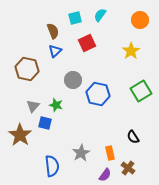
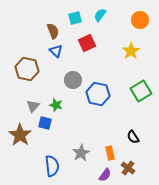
blue triangle: moved 1 px right; rotated 32 degrees counterclockwise
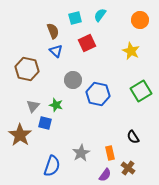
yellow star: rotated 12 degrees counterclockwise
blue semicircle: rotated 25 degrees clockwise
